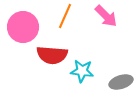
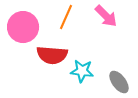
orange line: moved 1 px right, 1 px down
gray ellipse: moved 2 px left; rotated 70 degrees clockwise
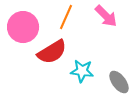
red semicircle: moved 3 px up; rotated 36 degrees counterclockwise
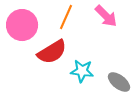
pink circle: moved 1 px left, 2 px up
gray ellipse: rotated 15 degrees counterclockwise
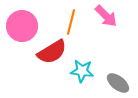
orange line: moved 5 px right, 5 px down; rotated 10 degrees counterclockwise
pink circle: moved 1 px down
gray ellipse: moved 1 px left, 1 px down
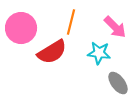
pink arrow: moved 9 px right, 11 px down
pink circle: moved 1 px left, 2 px down
cyan star: moved 17 px right, 18 px up
gray ellipse: rotated 15 degrees clockwise
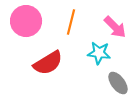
pink circle: moved 5 px right, 7 px up
red semicircle: moved 4 px left, 11 px down
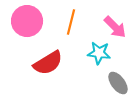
pink circle: moved 1 px right
